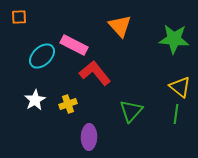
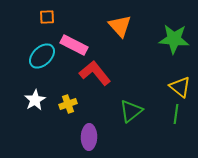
orange square: moved 28 px right
green triangle: rotated 10 degrees clockwise
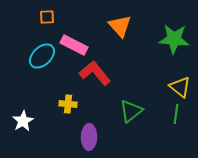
white star: moved 12 px left, 21 px down
yellow cross: rotated 24 degrees clockwise
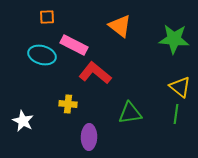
orange triangle: rotated 10 degrees counterclockwise
cyan ellipse: moved 1 px up; rotated 60 degrees clockwise
red L-shape: rotated 12 degrees counterclockwise
green triangle: moved 1 px left, 2 px down; rotated 30 degrees clockwise
white star: rotated 15 degrees counterclockwise
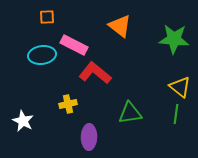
cyan ellipse: rotated 24 degrees counterclockwise
yellow cross: rotated 18 degrees counterclockwise
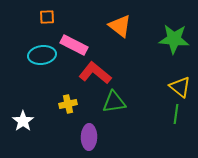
green triangle: moved 16 px left, 11 px up
white star: rotated 10 degrees clockwise
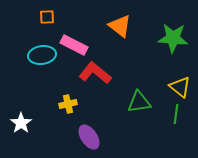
green star: moved 1 px left, 1 px up
green triangle: moved 25 px right
white star: moved 2 px left, 2 px down
purple ellipse: rotated 35 degrees counterclockwise
